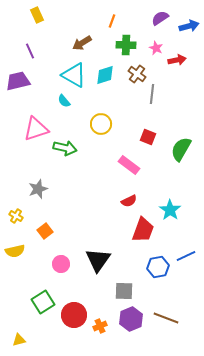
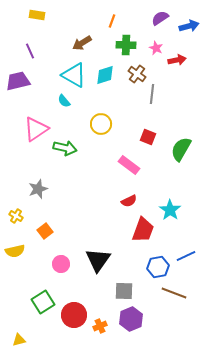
yellow rectangle: rotated 56 degrees counterclockwise
pink triangle: rotated 16 degrees counterclockwise
brown line: moved 8 px right, 25 px up
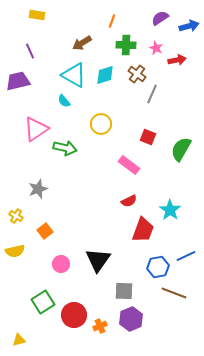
gray line: rotated 18 degrees clockwise
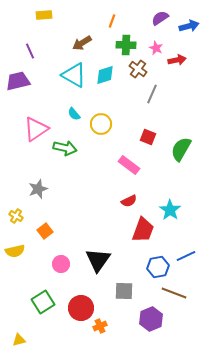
yellow rectangle: moved 7 px right; rotated 14 degrees counterclockwise
brown cross: moved 1 px right, 5 px up
cyan semicircle: moved 10 px right, 13 px down
red circle: moved 7 px right, 7 px up
purple hexagon: moved 20 px right
